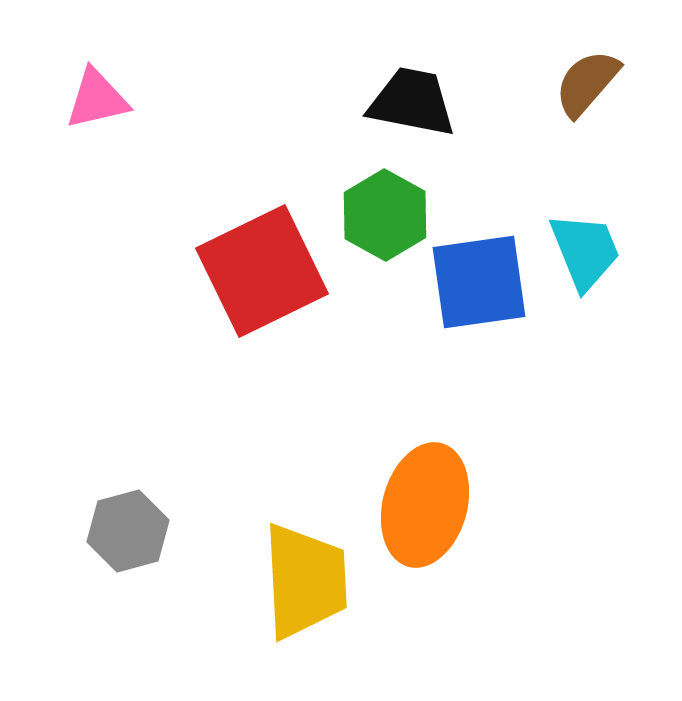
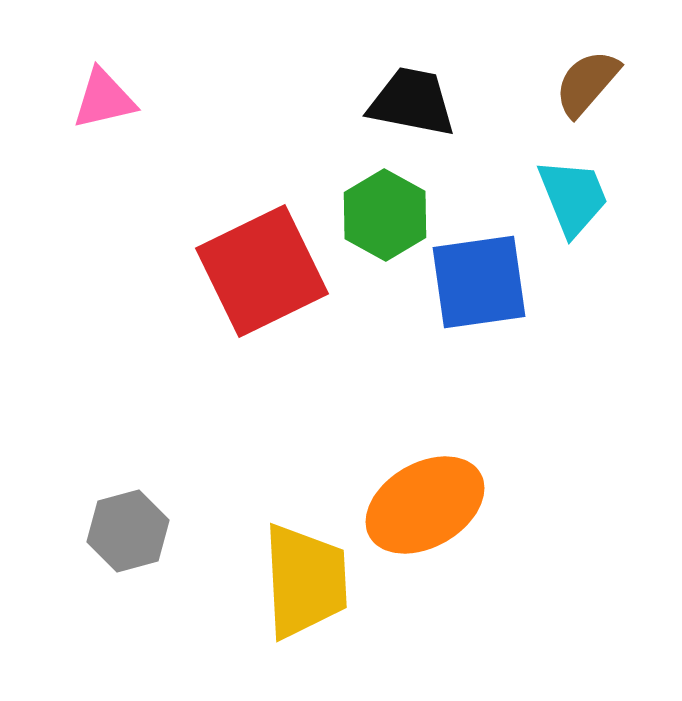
pink triangle: moved 7 px right
cyan trapezoid: moved 12 px left, 54 px up
orange ellipse: rotated 45 degrees clockwise
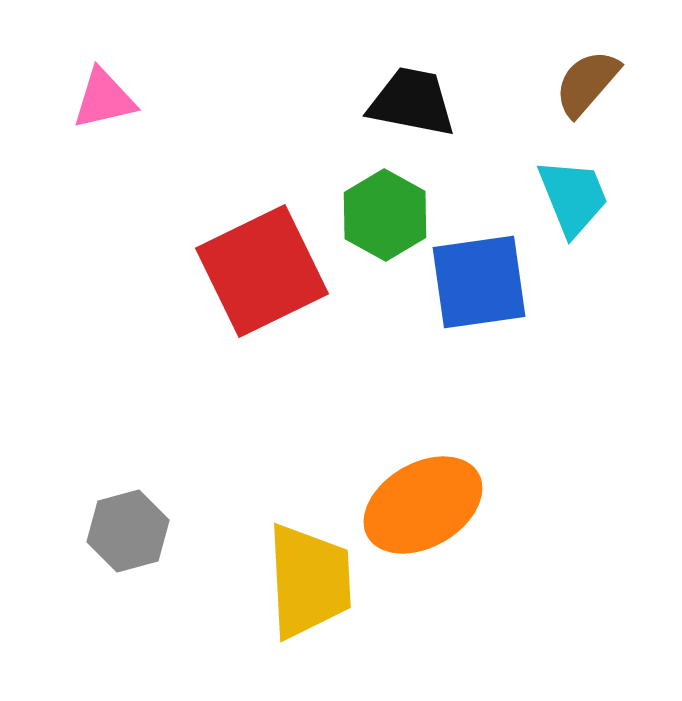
orange ellipse: moved 2 px left
yellow trapezoid: moved 4 px right
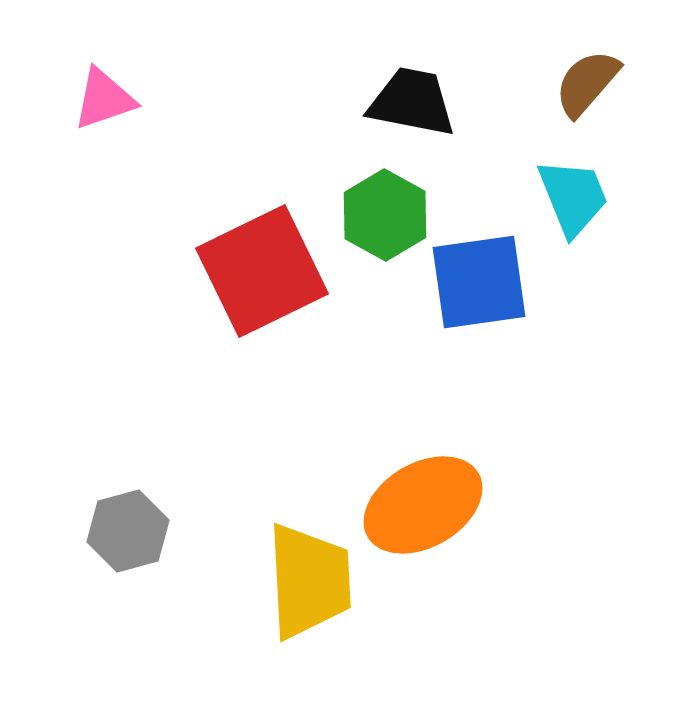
pink triangle: rotated 6 degrees counterclockwise
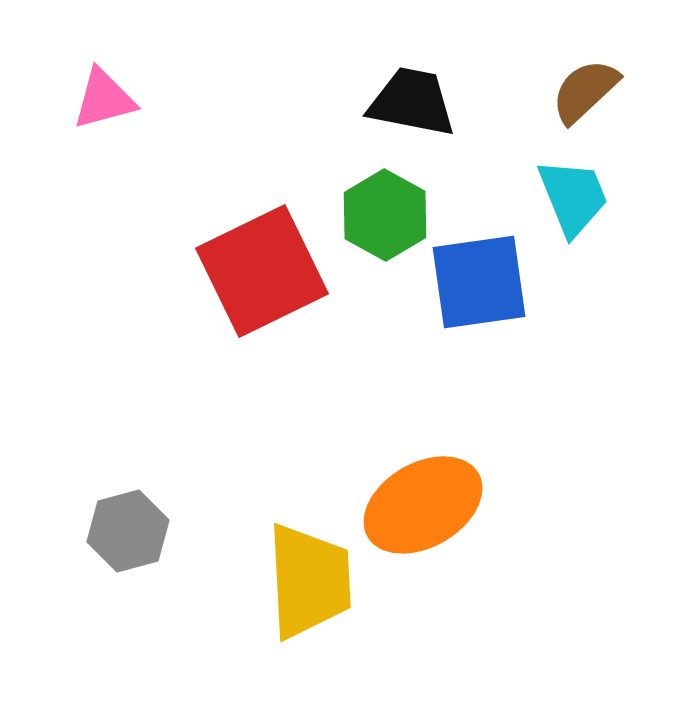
brown semicircle: moved 2 px left, 8 px down; rotated 6 degrees clockwise
pink triangle: rotated 4 degrees clockwise
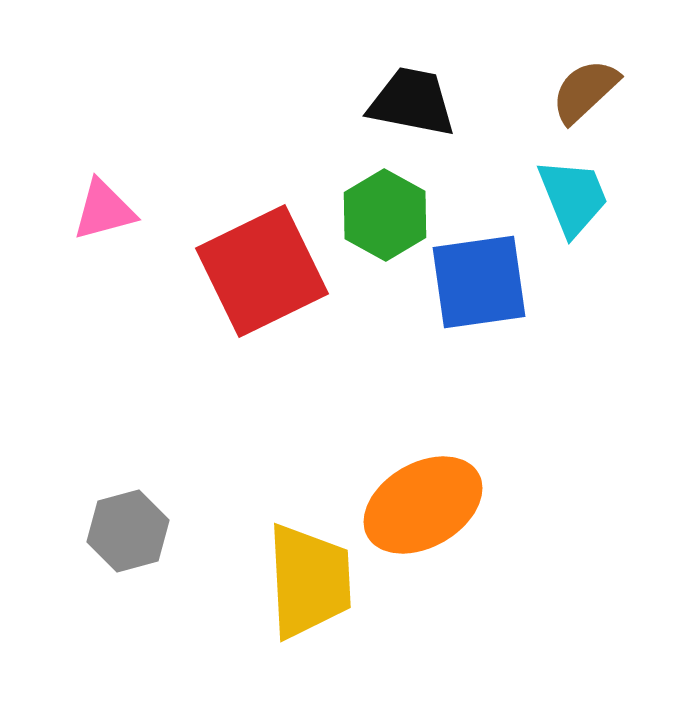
pink triangle: moved 111 px down
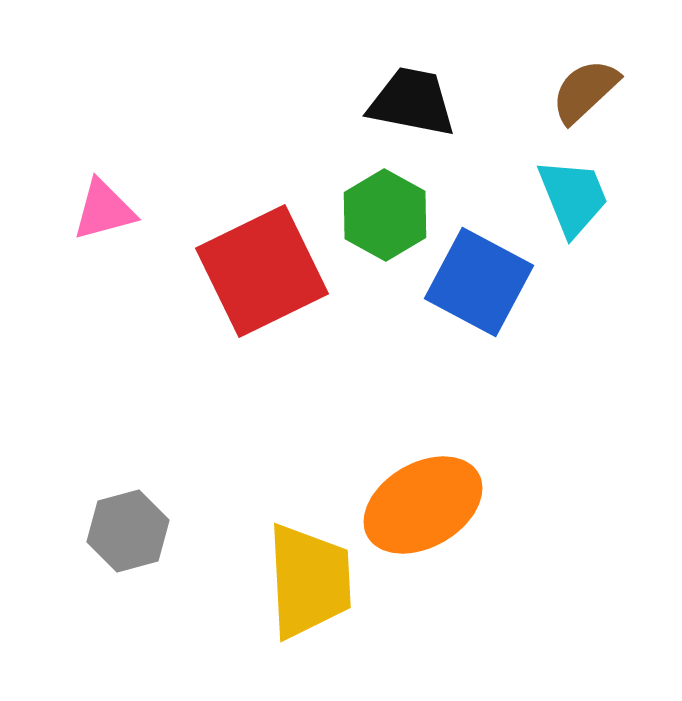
blue square: rotated 36 degrees clockwise
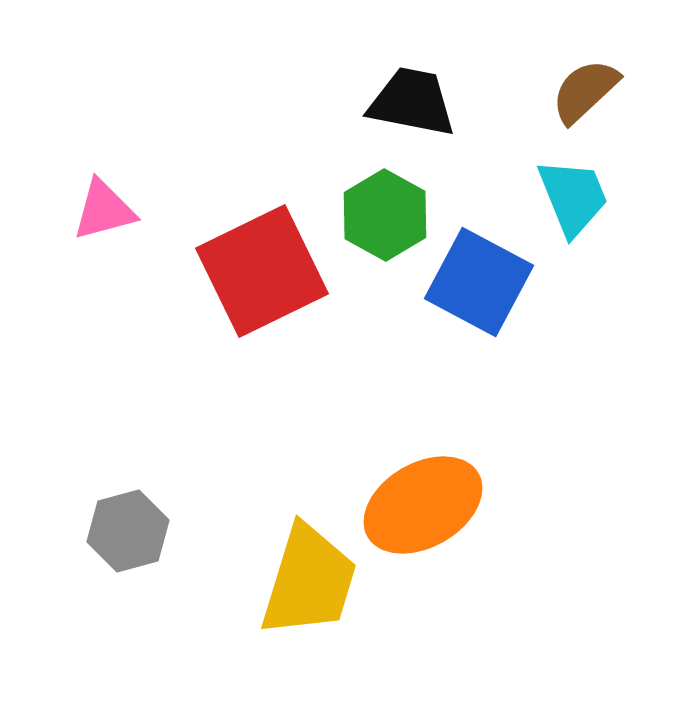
yellow trapezoid: rotated 20 degrees clockwise
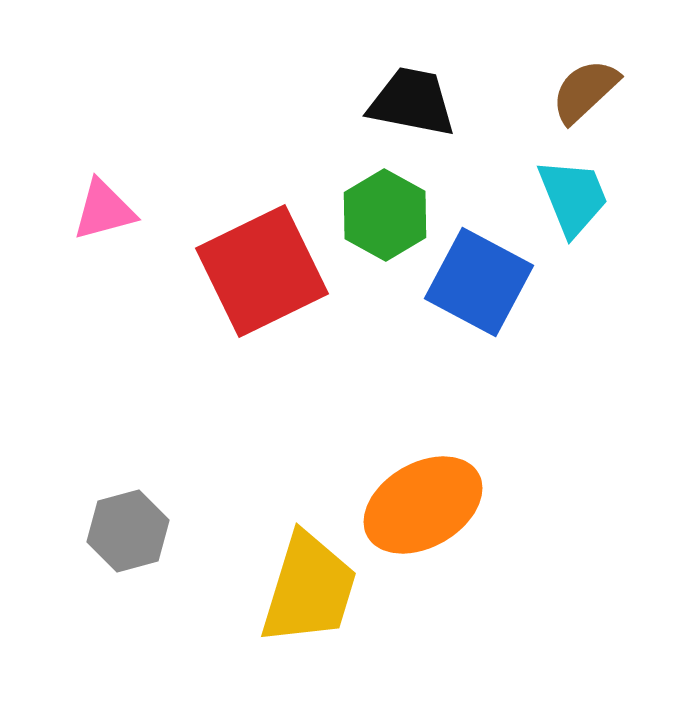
yellow trapezoid: moved 8 px down
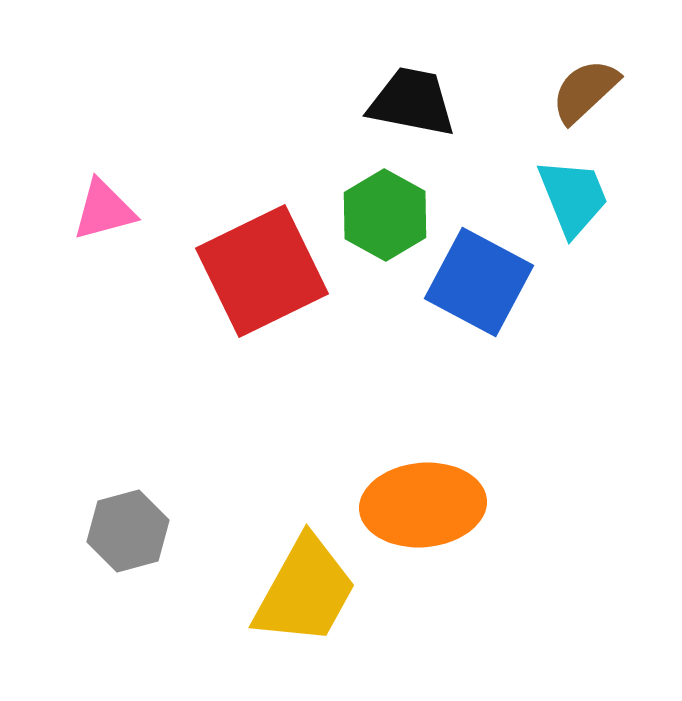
orange ellipse: rotated 25 degrees clockwise
yellow trapezoid: moved 4 px left, 2 px down; rotated 12 degrees clockwise
